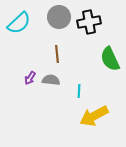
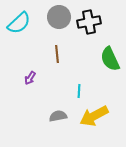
gray semicircle: moved 7 px right, 36 px down; rotated 18 degrees counterclockwise
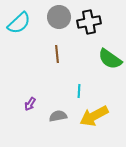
green semicircle: rotated 30 degrees counterclockwise
purple arrow: moved 26 px down
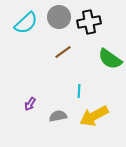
cyan semicircle: moved 7 px right
brown line: moved 6 px right, 2 px up; rotated 60 degrees clockwise
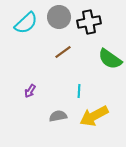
purple arrow: moved 13 px up
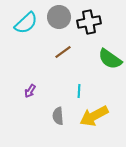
gray semicircle: rotated 84 degrees counterclockwise
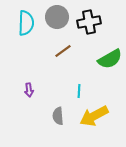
gray circle: moved 2 px left
cyan semicircle: rotated 45 degrees counterclockwise
brown line: moved 1 px up
green semicircle: rotated 65 degrees counterclockwise
purple arrow: moved 1 px left, 1 px up; rotated 40 degrees counterclockwise
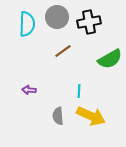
cyan semicircle: moved 1 px right, 1 px down
purple arrow: rotated 104 degrees clockwise
yellow arrow: moved 3 px left; rotated 128 degrees counterclockwise
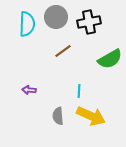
gray circle: moved 1 px left
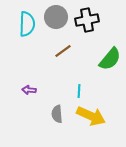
black cross: moved 2 px left, 2 px up
green semicircle: rotated 20 degrees counterclockwise
gray semicircle: moved 1 px left, 2 px up
